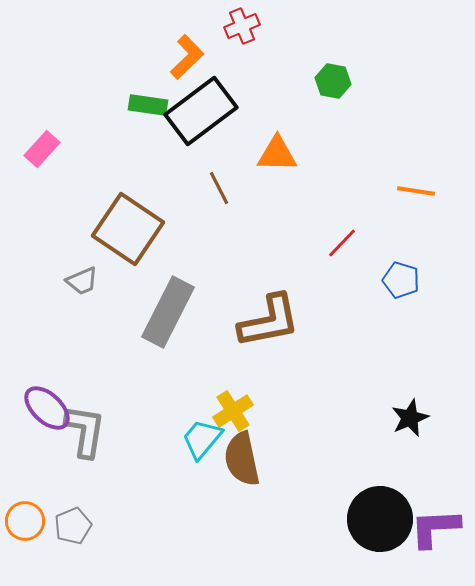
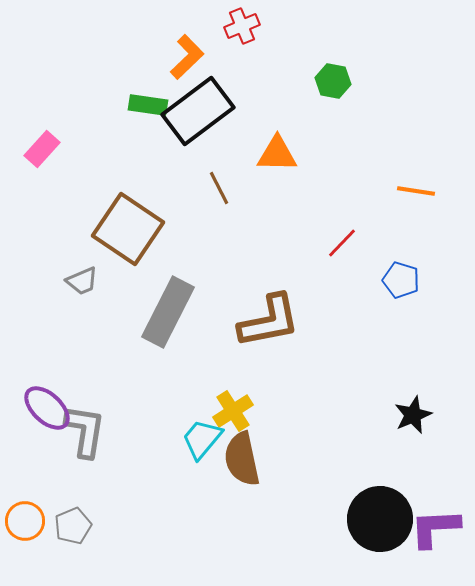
black rectangle: moved 3 px left
black star: moved 3 px right, 3 px up
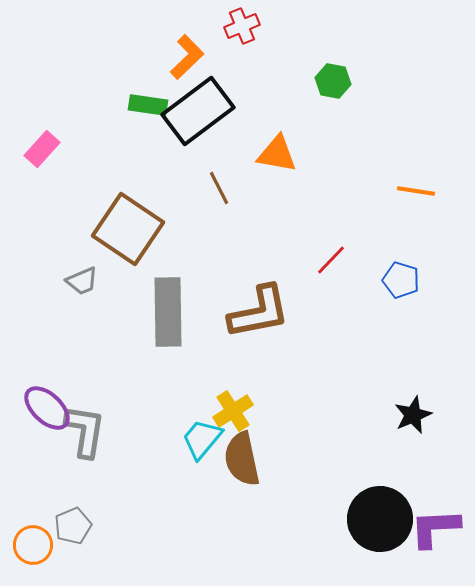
orange triangle: rotated 9 degrees clockwise
red line: moved 11 px left, 17 px down
gray rectangle: rotated 28 degrees counterclockwise
brown L-shape: moved 10 px left, 9 px up
orange circle: moved 8 px right, 24 px down
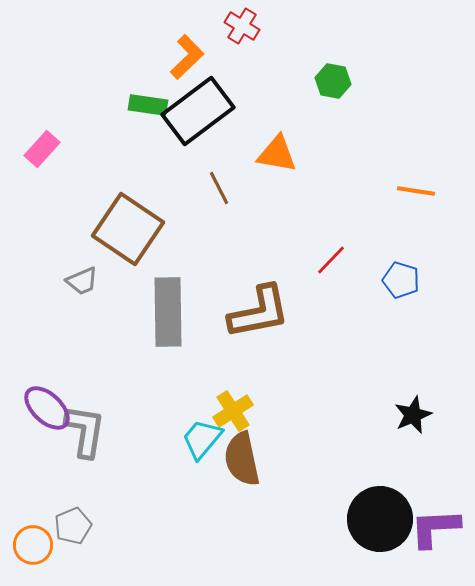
red cross: rotated 36 degrees counterclockwise
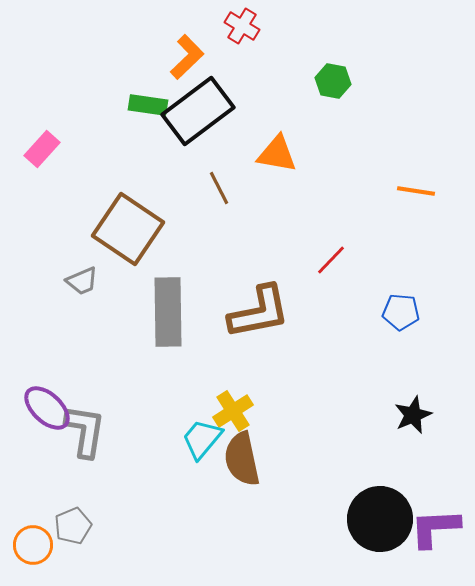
blue pentagon: moved 32 px down; rotated 12 degrees counterclockwise
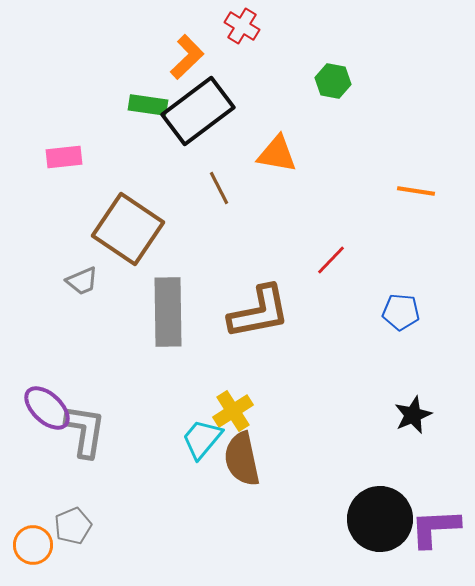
pink rectangle: moved 22 px right, 8 px down; rotated 42 degrees clockwise
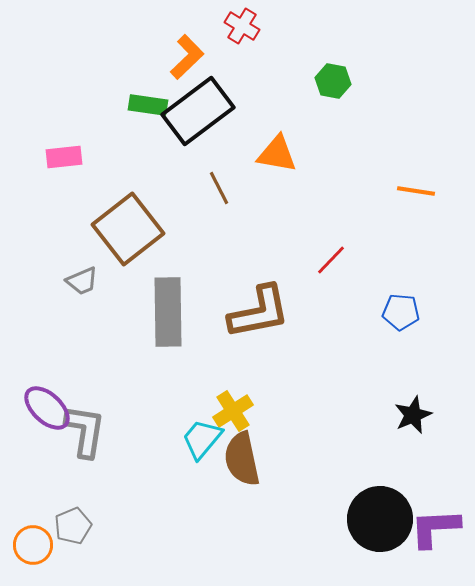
brown square: rotated 18 degrees clockwise
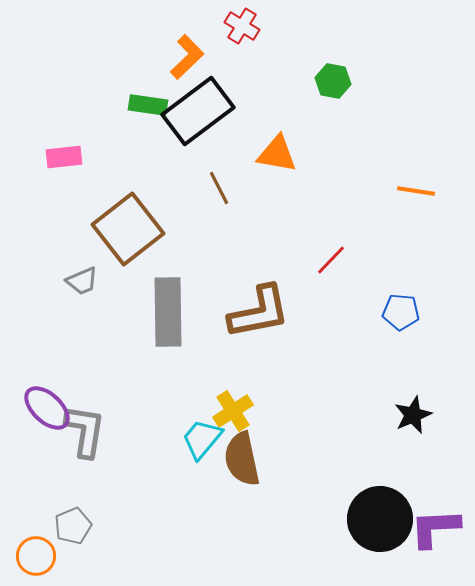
orange circle: moved 3 px right, 11 px down
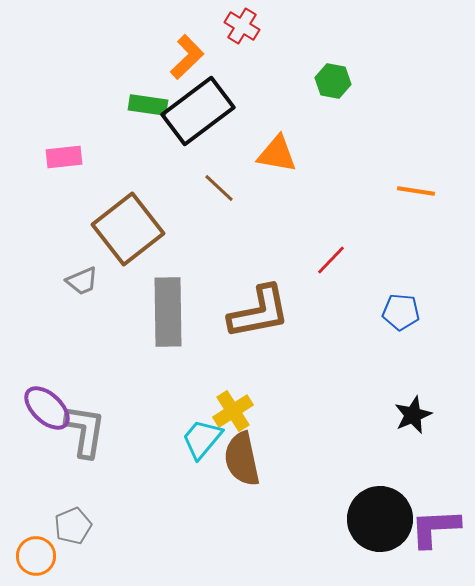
brown line: rotated 20 degrees counterclockwise
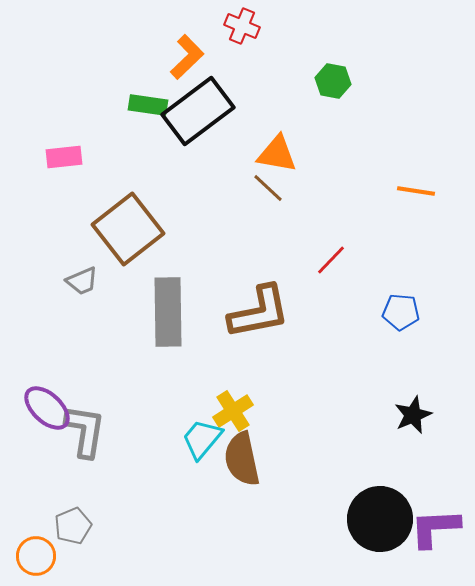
red cross: rotated 8 degrees counterclockwise
brown line: moved 49 px right
